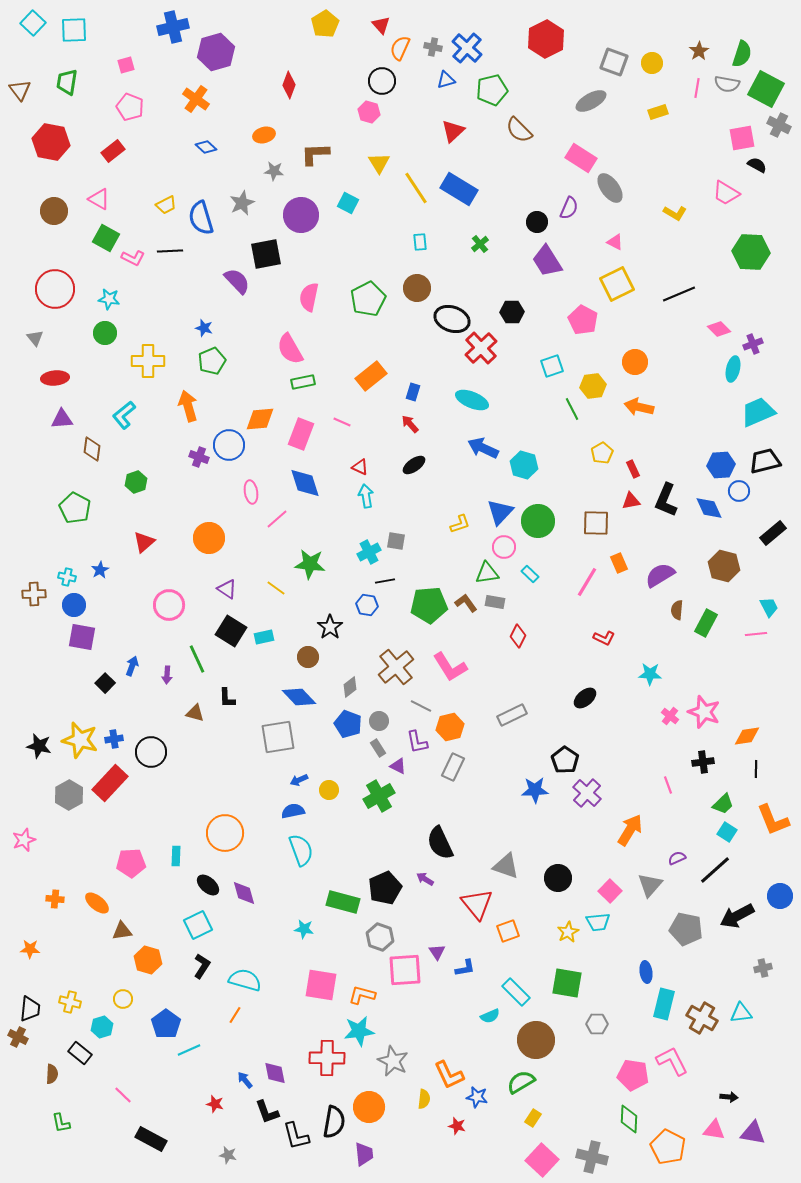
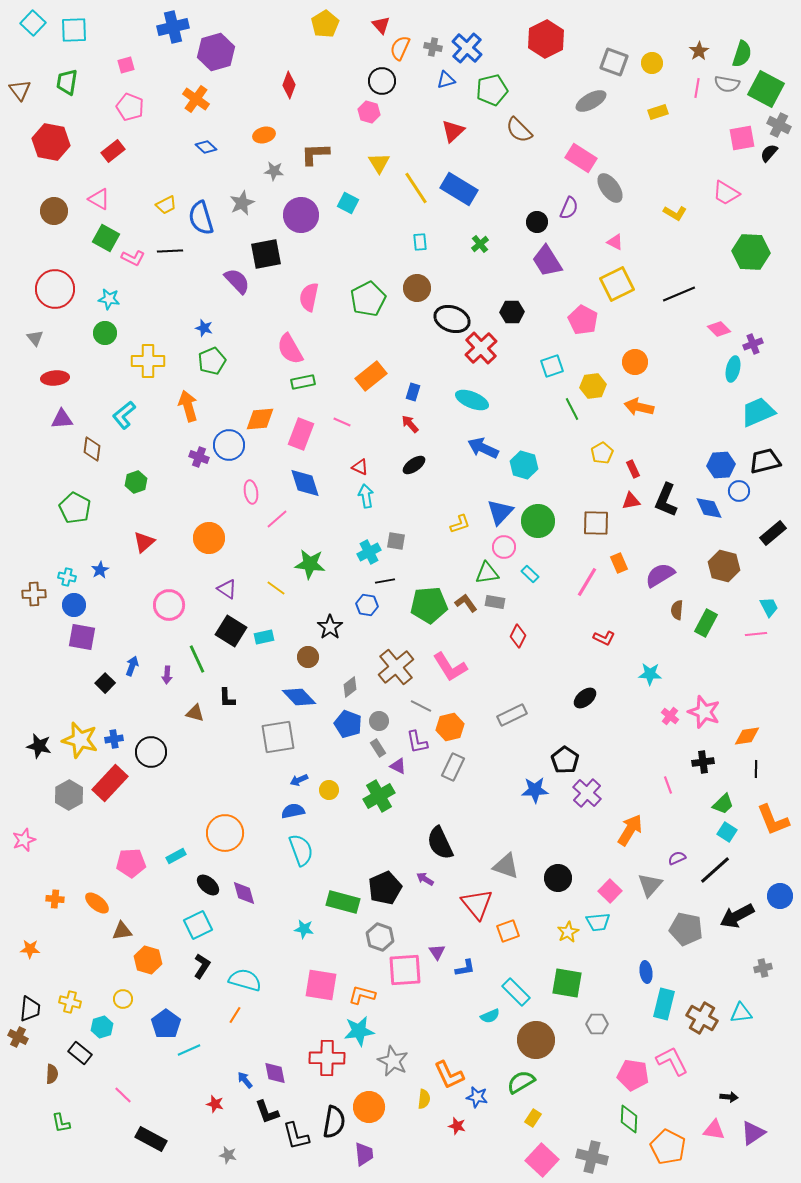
black semicircle at (757, 165): moved 12 px right, 12 px up; rotated 78 degrees counterclockwise
cyan rectangle at (176, 856): rotated 60 degrees clockwise
purple triangle at (753, 1133): rotated 44 degrees counterclockwise
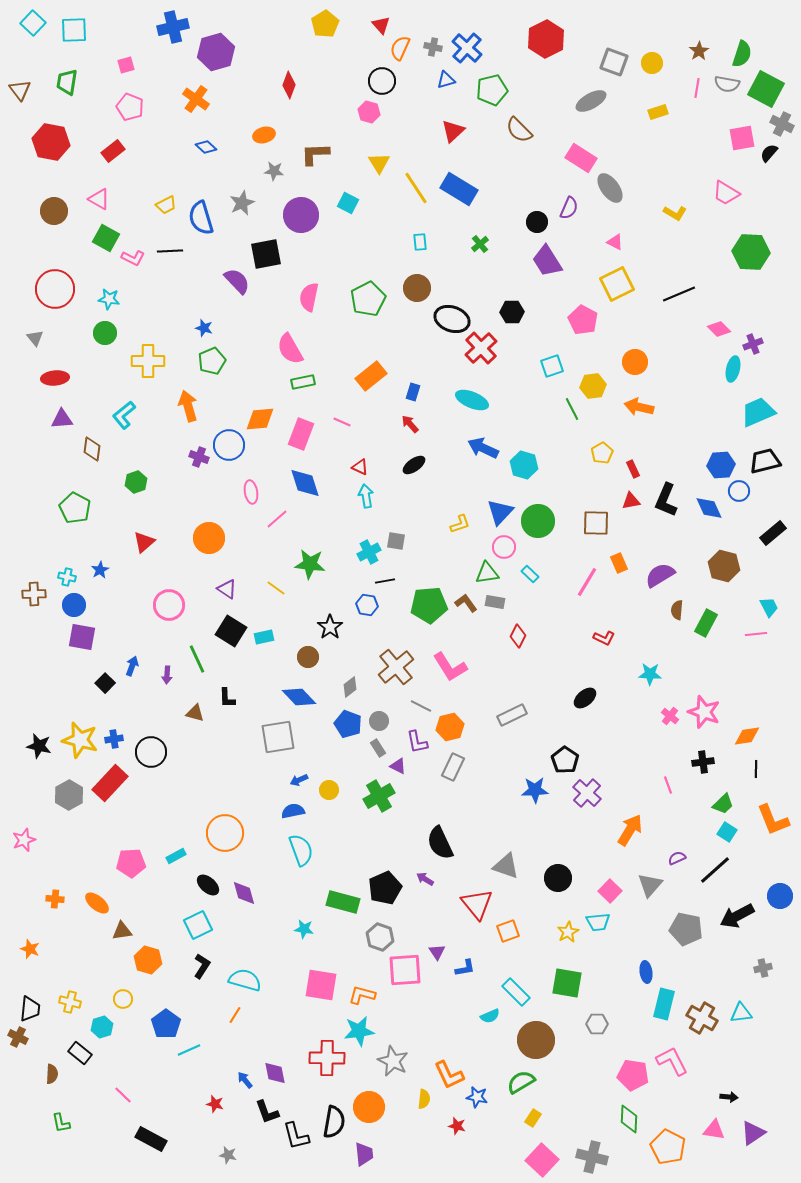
gray cross at (779, 125): moved 3 px right, 1 px up
orange star at (30, 949): rotated 18 degrees clockwise
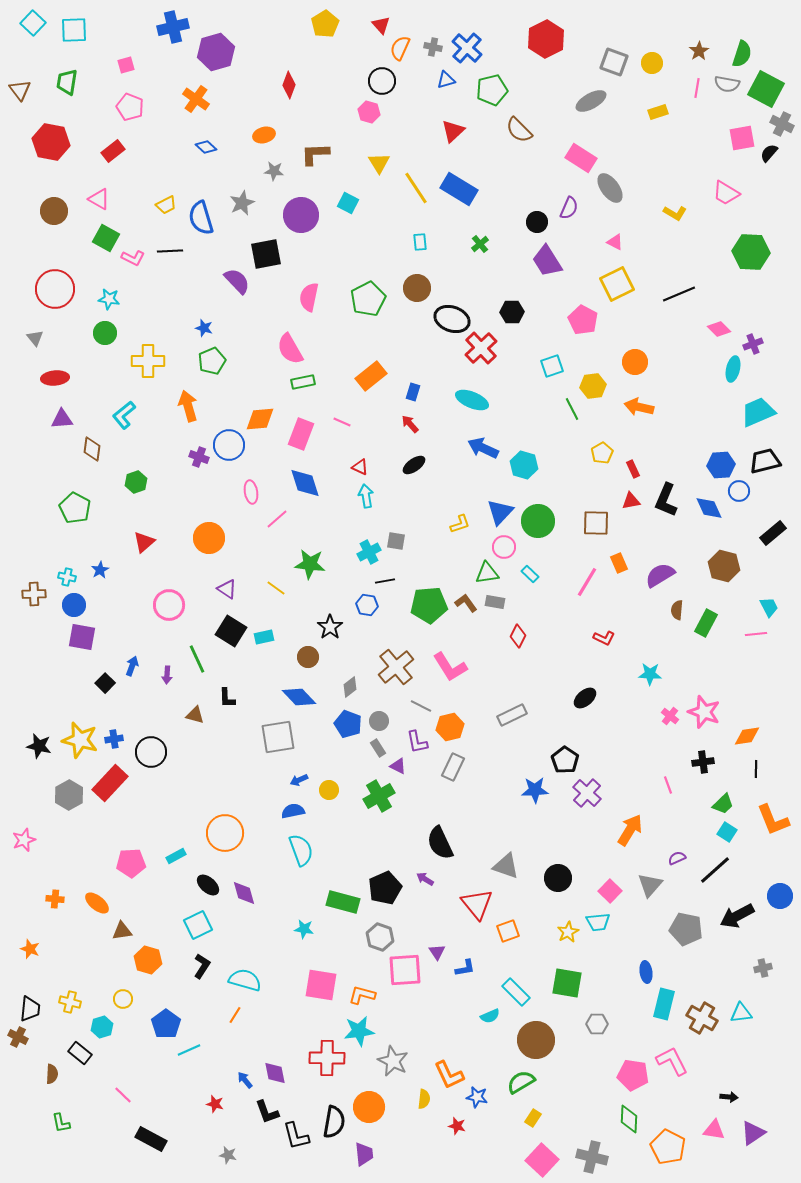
brown triangle at (195, 713): moved 2 px down
